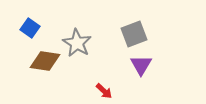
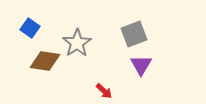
gray star: rotated 8 degrees clockwise
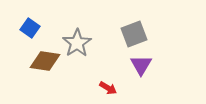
red arrow: moved 4 px right, 3 px up; rotated 12 degrees counterclockwise
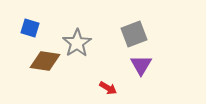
blue square: rotated 18 degrees counterclockwise
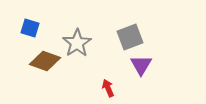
gray square: moved 4 px left, 3 px down
brown diamond: rotated 12 degrees clockwise
red arrow: rotated 144 degrees counterclockwise
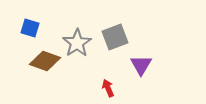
gray square: moved 15 px left
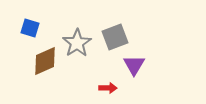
brown diamond: rotated 44 degrees counterclockwise
purple triangle: moved 7 px left
red arrow: rotated 114 degrees clockwise
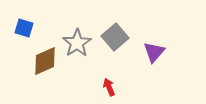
blue square: moved 6 px left
gray square: rotated 20 degrees counterclockwise
purple triangle: moved 20 px right, 13 px up; rotated 10 degrees clockwise
red arrow: moved 1 px right, 1 px up; rotated 114 degrees counterclockwise
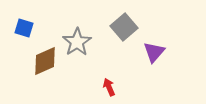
gray square: moved 9 px right, 10 px up
gray star: moved 1 px up
